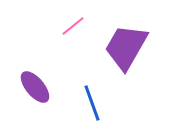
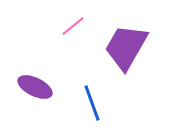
purple ellipse: rotated 24 degrees counterclockwise
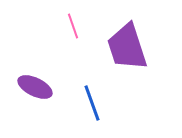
pink line: rotated 70 degrees counterclockwise
purple trapezoid: moved 1 px right; rotated 48 degrees counterclockwise
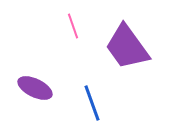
purple trapezoid: rotated 18 degrees counterclockwise
purple ellipse: moved 1 px down
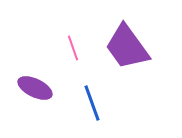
pink line: moved 22 px down
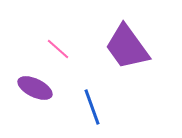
pink line: moved 15 px left, 1 px down; rotated 30 degrees counterclockwise
blue line: moved 4 px down
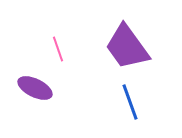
pink line: rotated 30 degrees clockwise
blue line: moved 38 px right, 5 px up
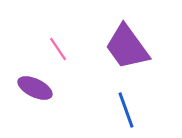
pink line: rotated 15 degrees counterclockwise
blue line: moved 4 px left, 8 px down
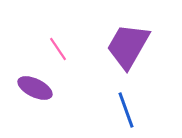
purple trapezoid: moved 1 px right, 1 px up; rotated 66 degrees clockwise
